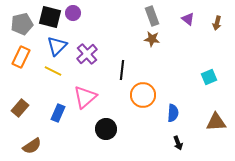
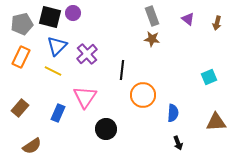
pink triangle: rotated 15 degrees counterclockwise
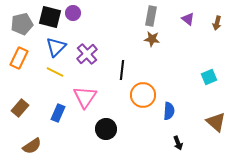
gray rectangle: moved 1 px left; rotated 30 degrees clockwise
blue triangle: moved 1 px left, 1 px down
orange rectangle: moved 2 px left, 1 px down
yellow line: moved 2 px right, 1 px down
blue semicircle: moved 4 px left, 2 px up
brown triangle: rotated 45 degrees clockwise
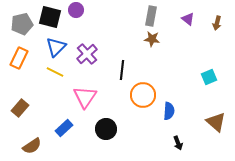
purple circle: moved 3 px right, 3 px up
blue rectangle: moved 6 px right, 15 px down; rotated 24 degrees clockwise
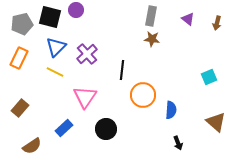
blue semicircle: moved 2 px right, 1 px up
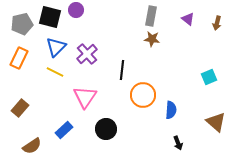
blue rectangle: moved 2 px down
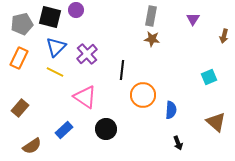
purple triangle: moved 5 px right; rotated 24 degrees clockwise
brown arrow: moved 7 px right, 13 px down
pink triangle: rotated 30 degrees counterclockwise
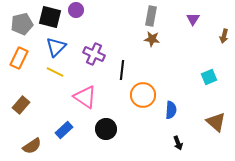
purple cross: moved 7 px right; rotated 25 degrees counterclockwise
brown rectangle: moved 1 px right, 3 px up
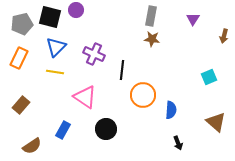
yellow line: rotated 18 degrees counterclockwise
blue rectangle: moved 1 px left; rotated 18 degrees counterclockwise
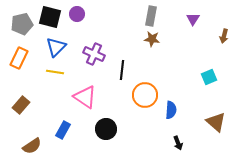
purple circle: moved 1 px right, 4 px down
orange circle: moved 2 px right
